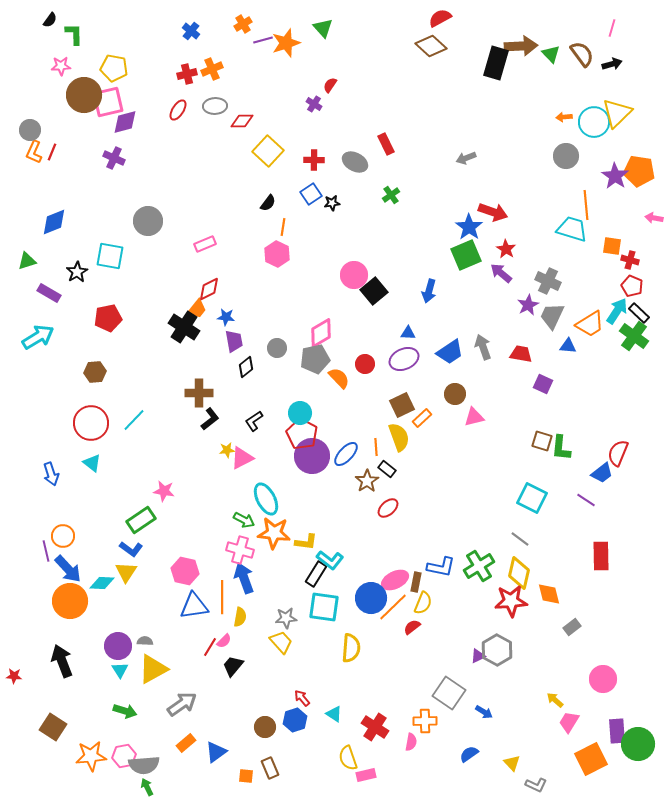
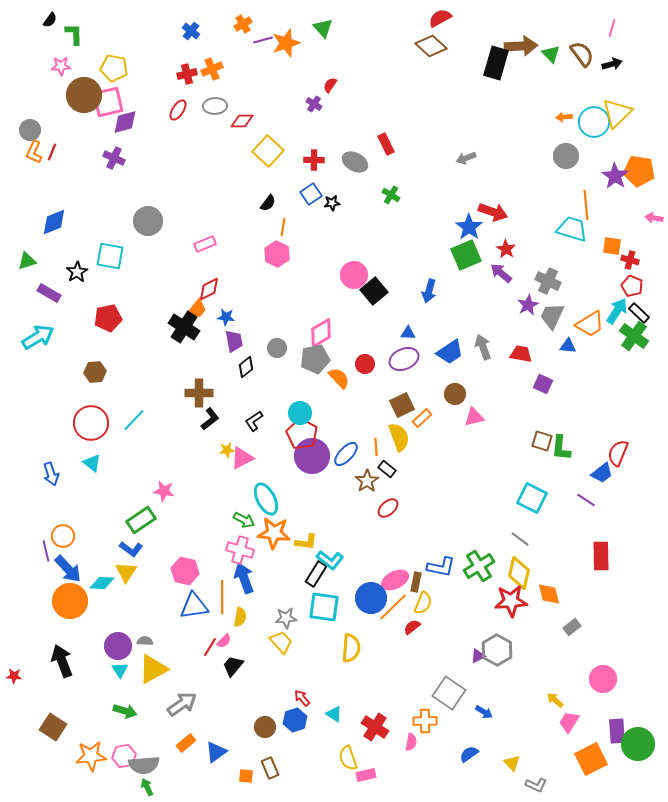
green cross at (391, 195): rotated 24 degrees counterclockwise
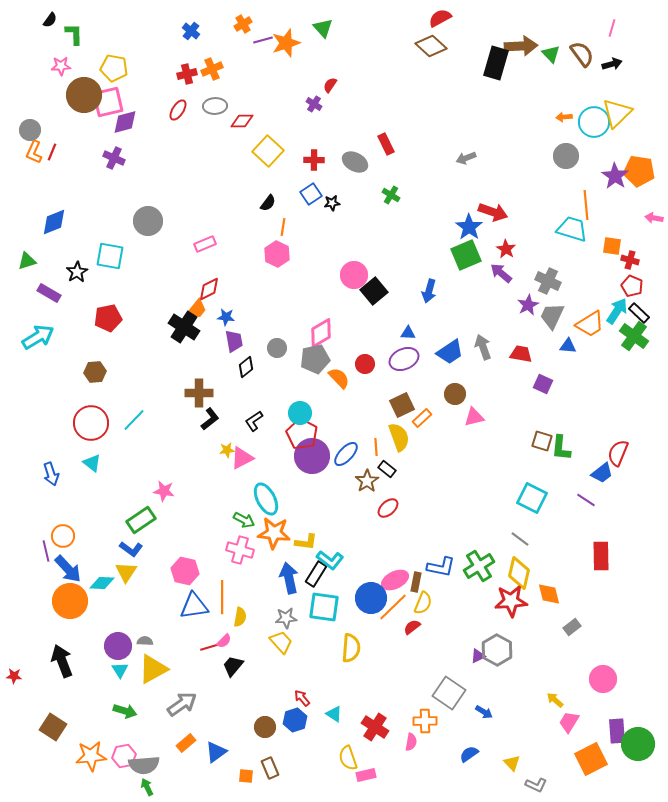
blue arrow at (244, 578): moved 45 px right; rotated 8 degrees clockwise
red line at (210, 647): rotated 42 degrees clockwise
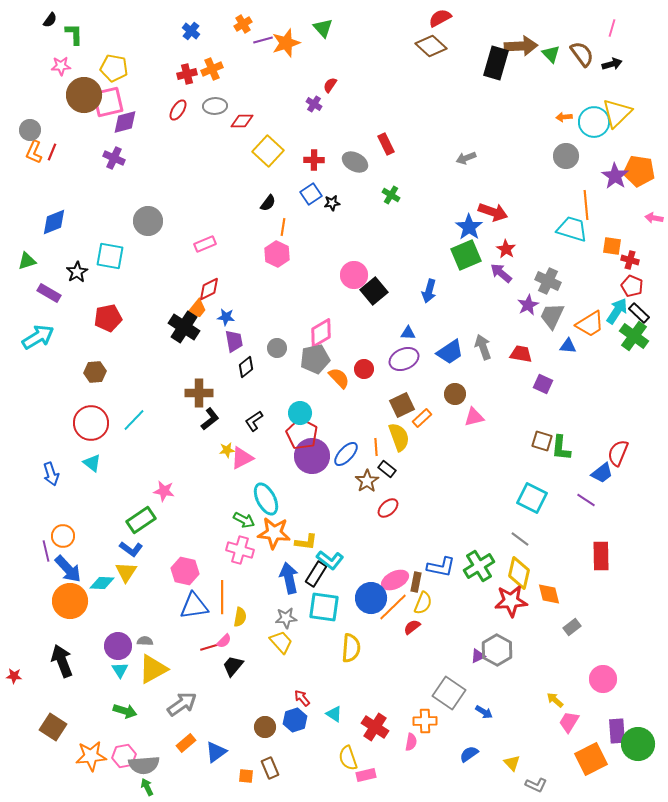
red circle at (365, 364): moved 1 px left, 5 px down
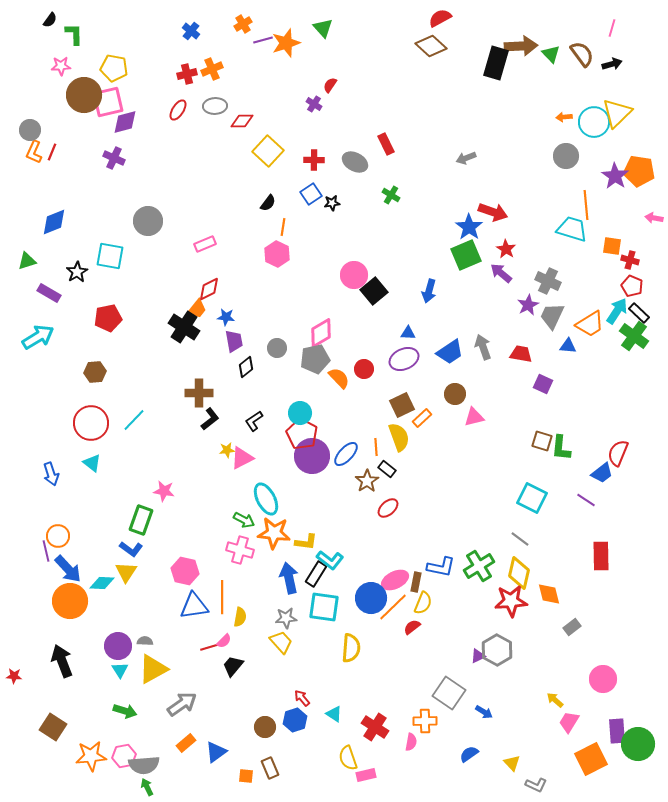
green rectangle at (141, 520): rotated 36 degrees counterclockwise
orange circle at (63, 536): moved 5 px left
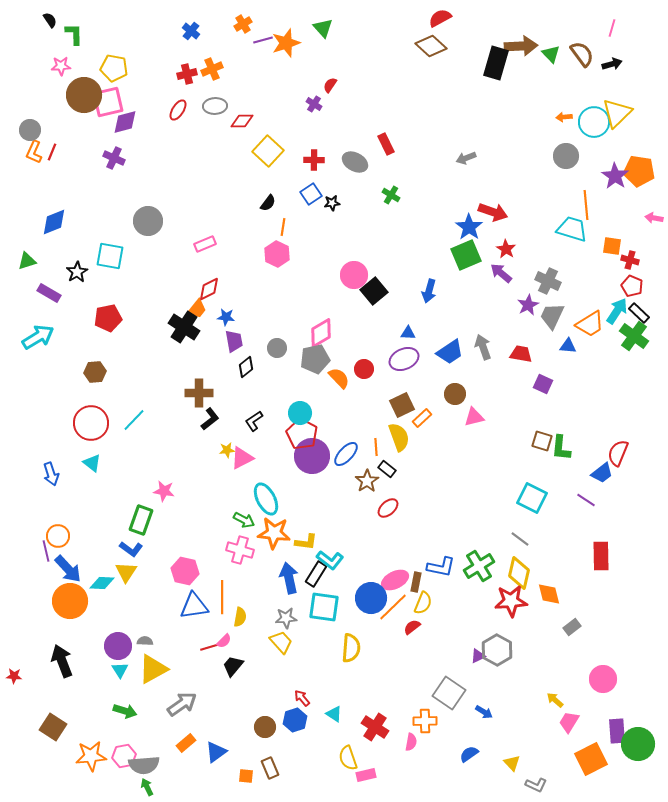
black semicircle at (50, 20): rotated 70 degrees counterclockwise
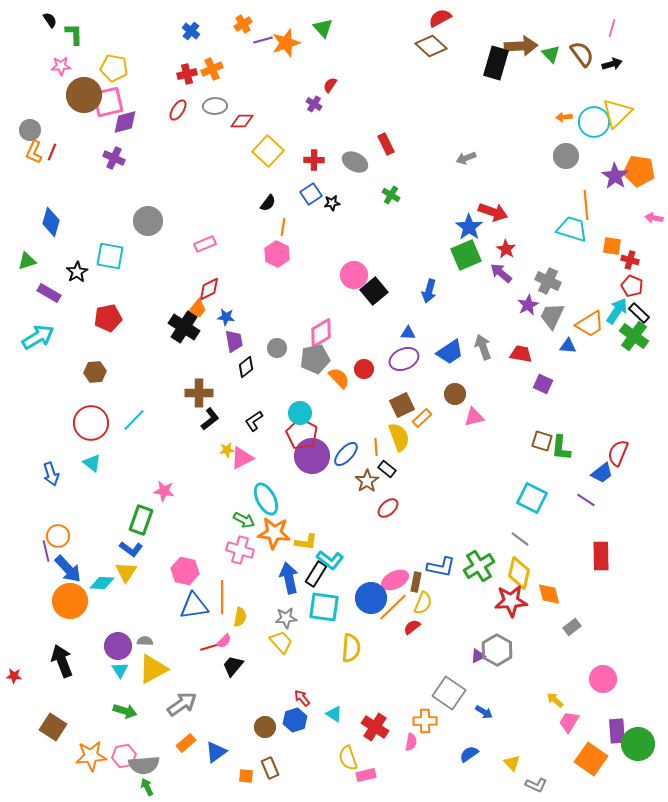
blue diamond at (54, 222): moved 3 px left; rotated 52 degrees counterclockwise
orange square at (591, 759): rotated 28 degrees counterclockwise
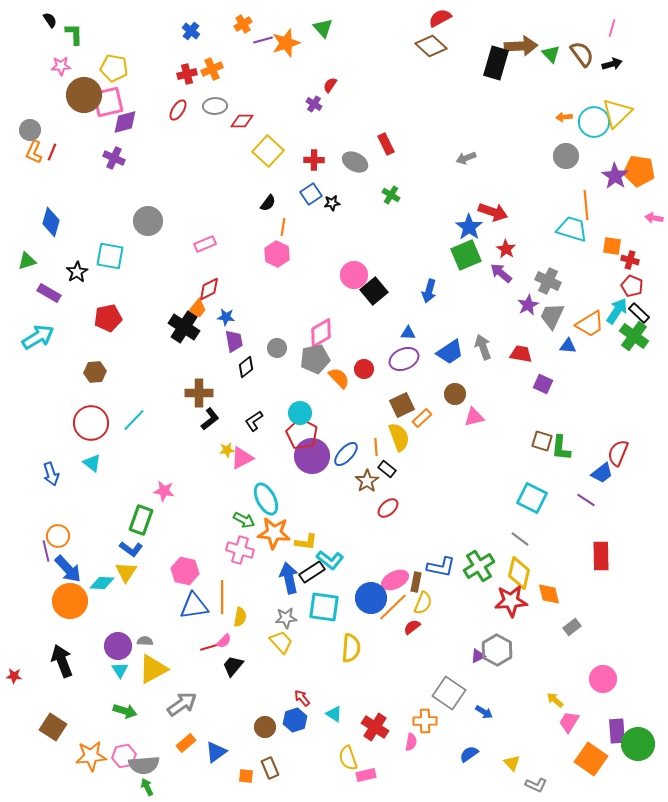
black rectangle at (316, 574): moved 4 px left, 2 px up; rotated 25 degrees clockwise
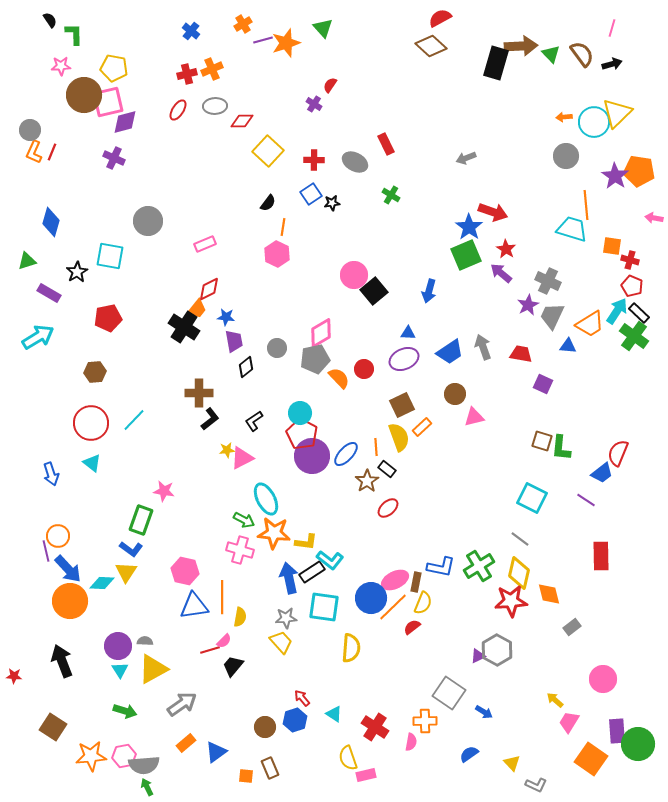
orange rectangle at (422, 418): moved 9 px down
red line at (210, 647): moved 3 px down
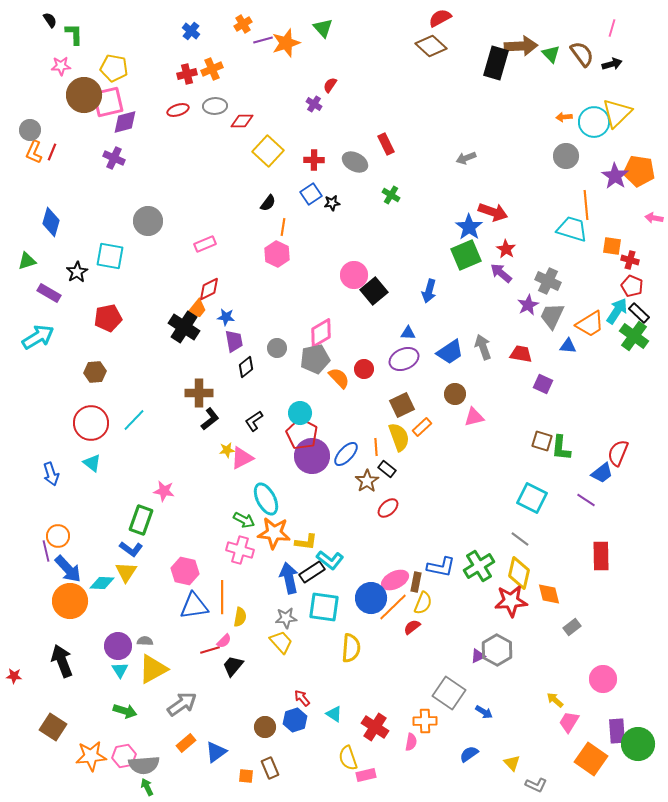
red ellipse at (178, 110): rotated 40 degrees clockwise
